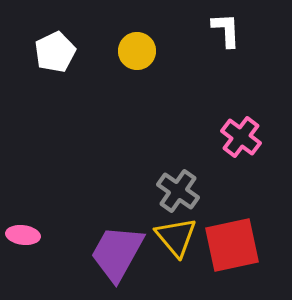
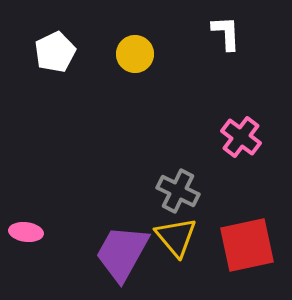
white L-shape: moved 3 px down
yellow circle: moved 2 px left, 3 px down
gray cross: rotated 9 degrees counterclockwise
pink ellipse: moved 3 px right, 3 px up
red square: moved 15 px right
purple trapezoid: moved 5 px right
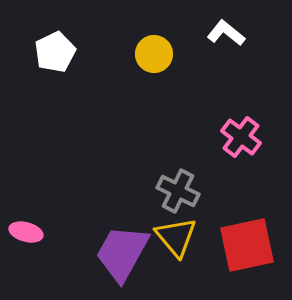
white L-shape: rotated 48 degrees counterclockwise
yellow circle: moved 19 px right
pink ellipse: rotated 8 degrees clockwise
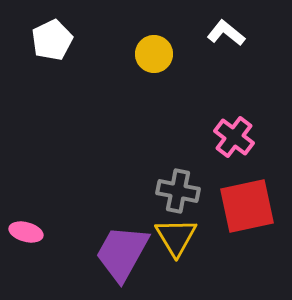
white pentagon: moved 3 px left, 12 px up
pink cross: moved 7 px left
gray cross: rotated 15 degrees counterclockwise
yellow triangle: rotated 9 degrees clockwise
red square: moved 39 px up
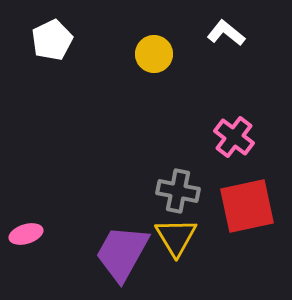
pink ellipse: moved 2 px down; rotated 32 degrees counterclockwise
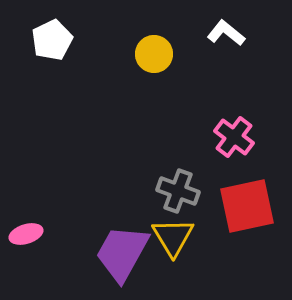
gray cross: rotated 9 degrees clockwise
yellow triangle: moved 3 px left
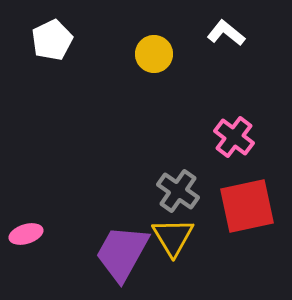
gray cross: rotated 15 degrees clockwise
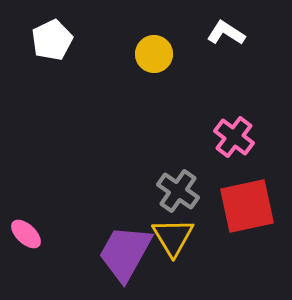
white L-shape: rotated 6 degrees counterclockwise
pink ellipse: rotated 60 degrees clockwise
purple trapezoid: moved 3 px right
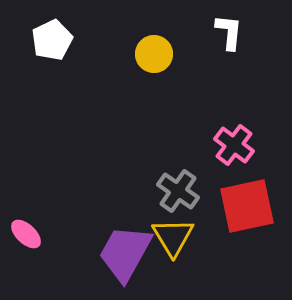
white L-shape: moved 3 px right, 1 px up; rotated 63 degrees clockwise
pink cross: moved 8 px down
